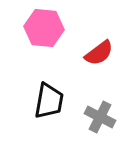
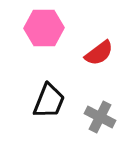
pink hexagon: rotated 6 degrees counterclockwise
black trapezoid: rotated 12 degrees clockwise
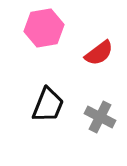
pink hexagon: rotated 9 degrees counterclockwise
black trapezoid: moved 1 px left, 4 px down
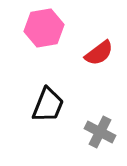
gray cross: moved 15 px down
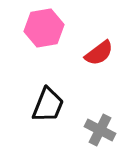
gray cross: moved 2 px up
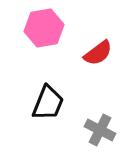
red semicircle: moved 1 px left
black trapezoid: moved 2 px up
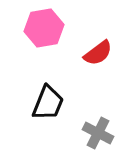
gray cross: moved 2 px left, 3 px down
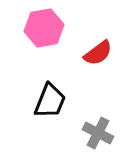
black trapezoid: moved 2 px right, 2 px up
